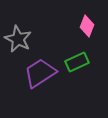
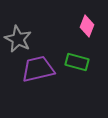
green rectangle: rotated 40 degrees clockwise
purple trapezoid: moved 2 px left, 4 px up; rotated 20 degrees clockwise
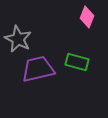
pink diamond: moved 9 px up
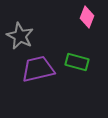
gray star: moved 2 px right, 3 px up
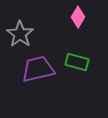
pink diamond: moved 9 px left; rotated 10 degrees clockwise
gray star: moved 2 px up; rotated 8 degrees clockwise
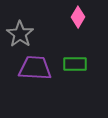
green rectangle: moved 2 px left, 2 px down; rotated 15 degrees counterclockwise
purple trapezoid: moved 3 px left, 1 px up; rotated 16 degrees clockwise
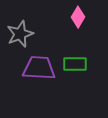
gray star: rotated 16 degrees clockwise
purple trapezoid: moved 4 px right
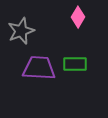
gray star: moved 1 px right, 3 px up
